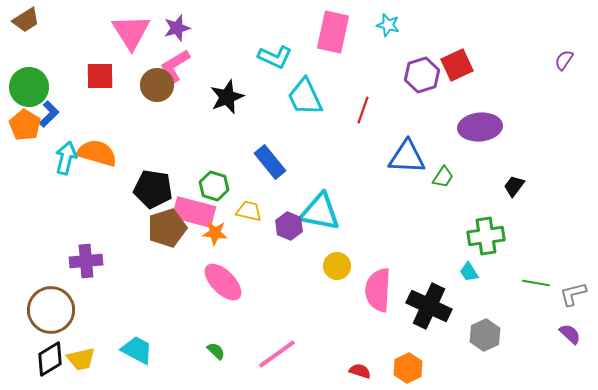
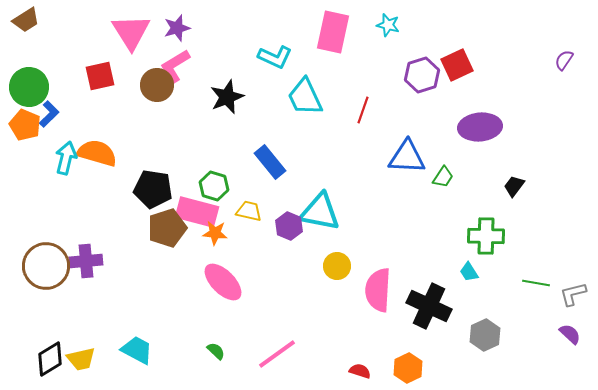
red square at (100, 76): rotated 12 degrees counterclockwise
orange pentagon at (25, 125): rotated 8 degrees counterclockwise
pink rectangle at (194, 212): moved 3 px right
green cross at (486, 236): rotated 9 degrees clockwise
brown circle at (51, 310): moved 5 px left, 44 px up
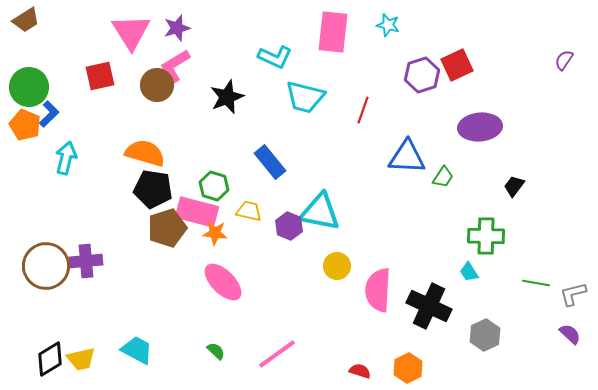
pink rectangle at (333, 32): rotated 6 degrees counterclockwise
cyan trapezoid at (305, 97): rotated 51 degrees counterclockwise
orange semicircle at (97, 153): moved 48 px right
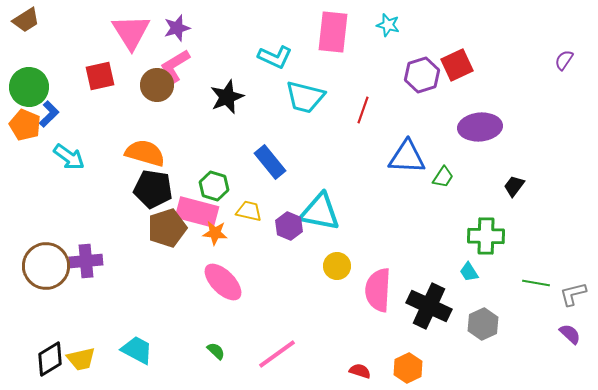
cyan arrow at (66, 158): moved 3 px right, 1 px up; rotated 112 degrees clockwise
gray hexagon at (485, 335): moved 2 px left, 11 px up
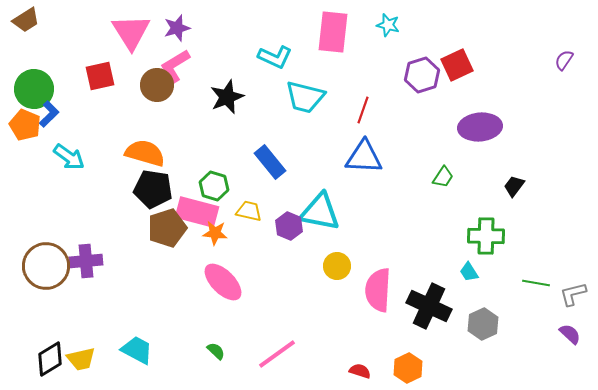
green circle at (29, 87): moved 5 px right, 2 px down
blue triangle at (407, 157): moved 43 px left
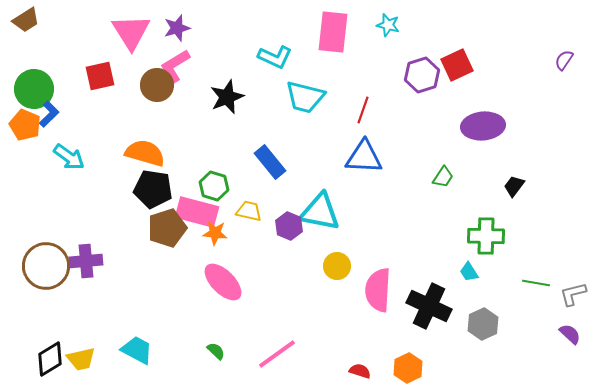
purple ellipse at (480, 127): moved 3 px right, 1 px up
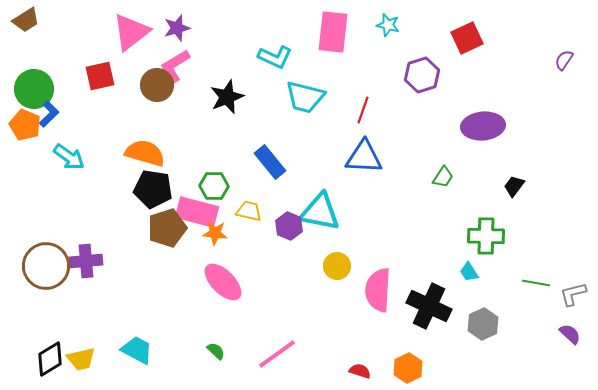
pink triangle at (131, 32): rotated 24 degrees clockwise
red square at (457, 65): moved 10 px right, 27 px up
green hexagon at (214, 186): rotated 16 degrees counterclockwise
